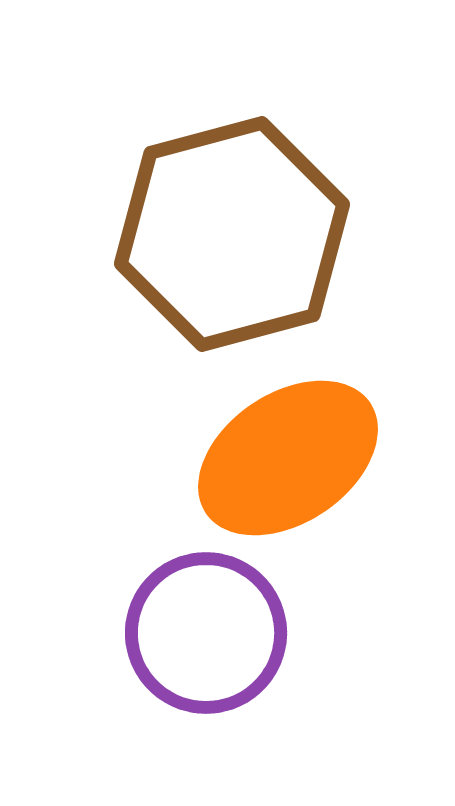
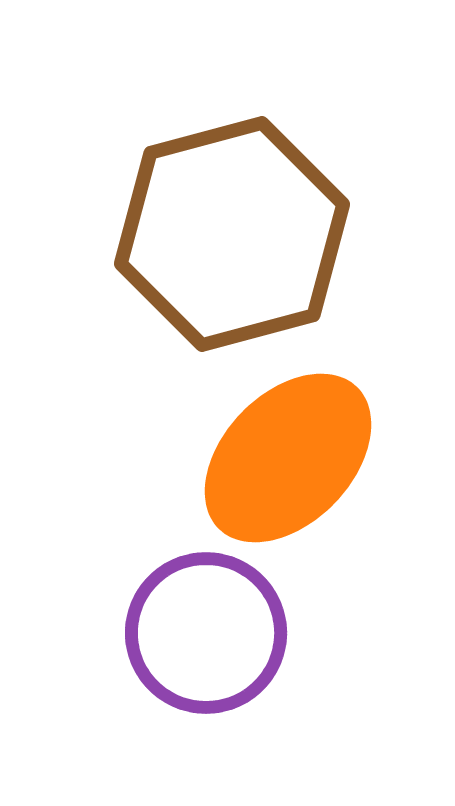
orange ellipse: rotated 12 degrees counterclockwise
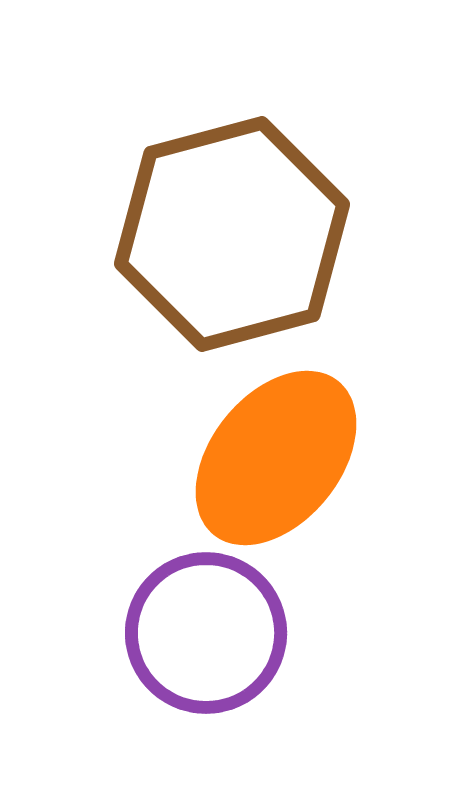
orange ellipse: moved 12 px left; rotated 5 degrees counterclockwise
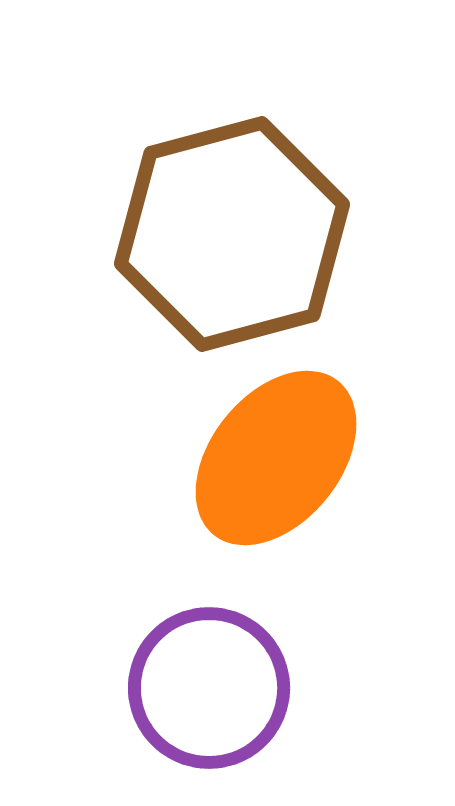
purple circle: moved 3 px right, 55 px down
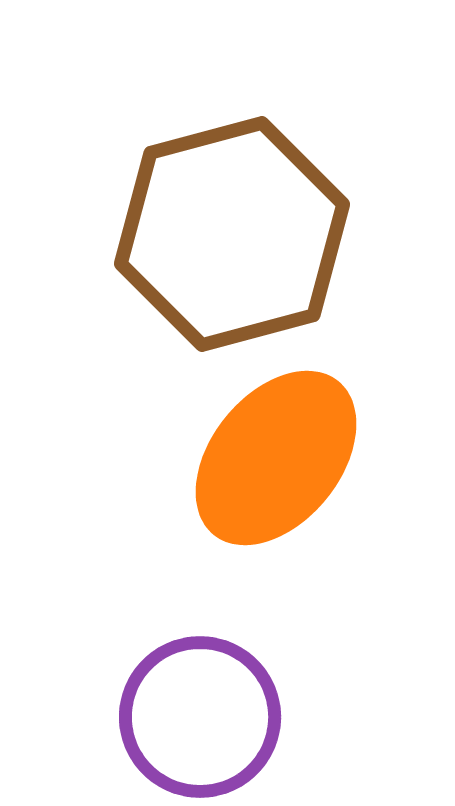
purple circle: moved 9 px left, 29 px down
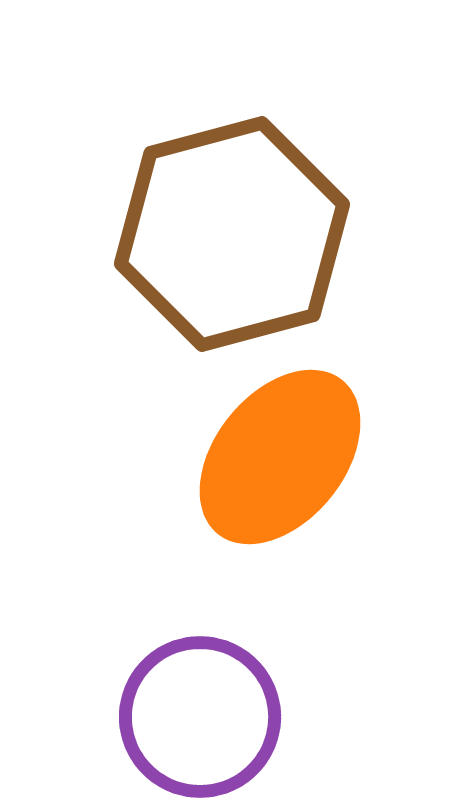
orange ellipse: moved 4 px right, 1 px up
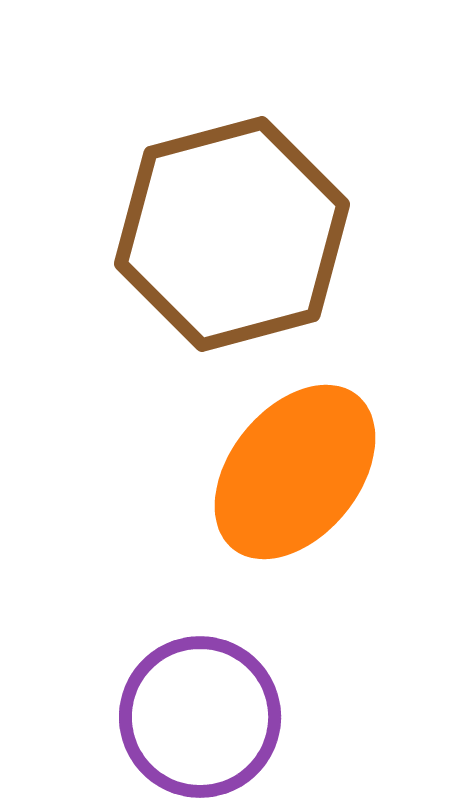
orange ellipse: moved 15 px right, 15 px down
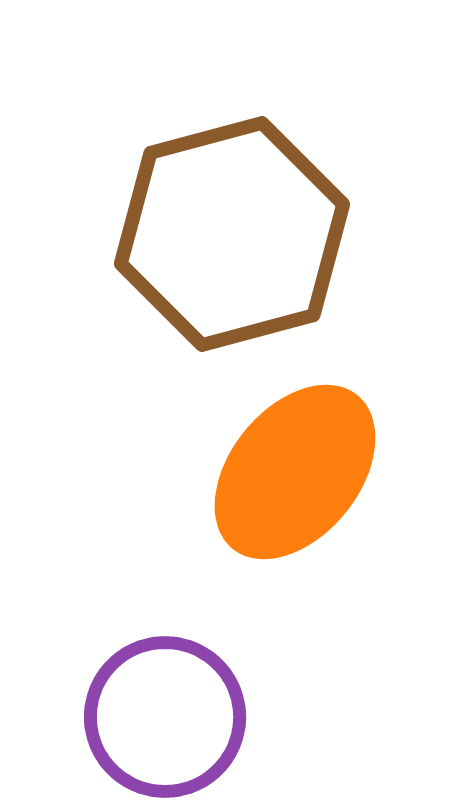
purple circle: moved 35 px left
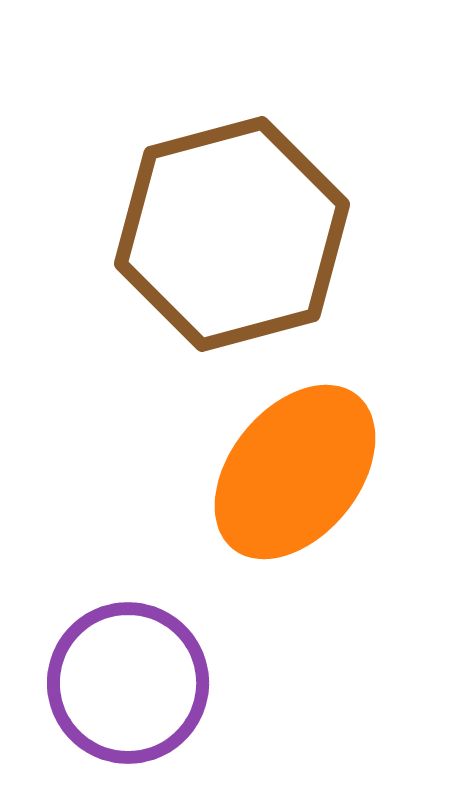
purple circle: moved 37 px left, 34 px up
